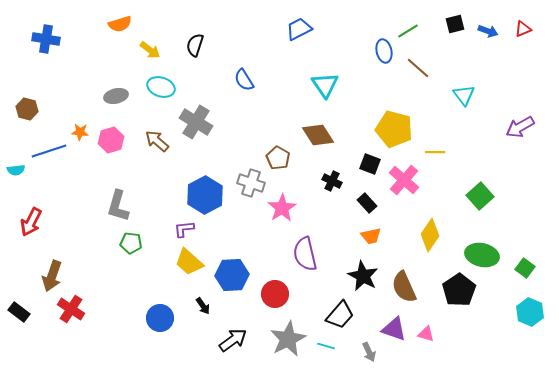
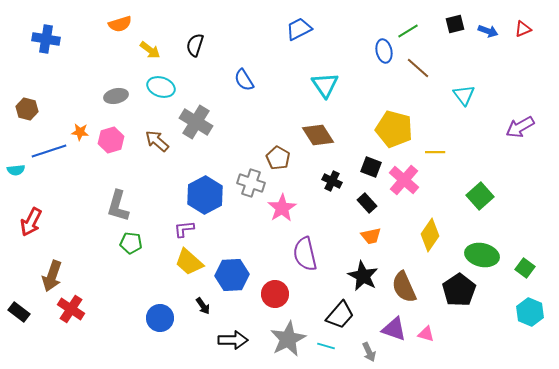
black square at (370, 164): moved 1 px right, 3 px down
black arrow at (233, 340): rotated 36 degrees clockwise
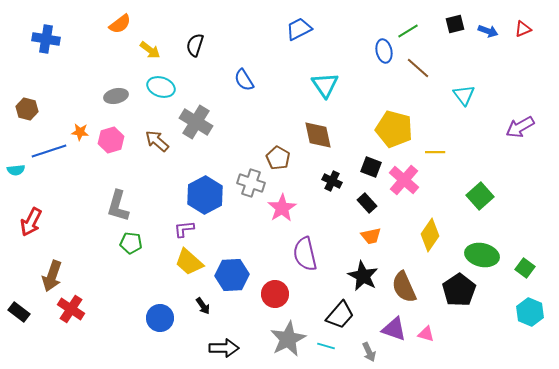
orange semicircle at (120, 24): rotated 20 degrees counterclockwise
brown diamond at (318, 135): rotated 20 degrees clockwise
black arrow at (233, 340): moved 9 px left, 8 px down
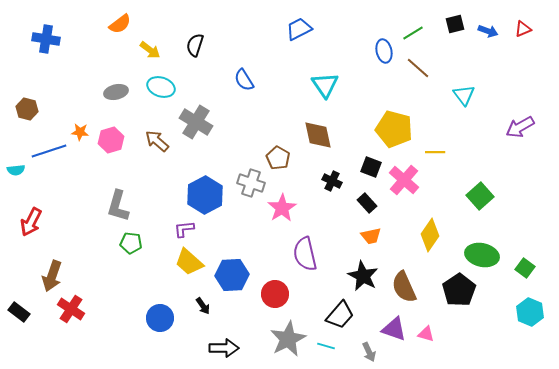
green line at (408, 31): moved 5 px right, 2 px down
gray ellipse at (116, 96): moved 4 px up
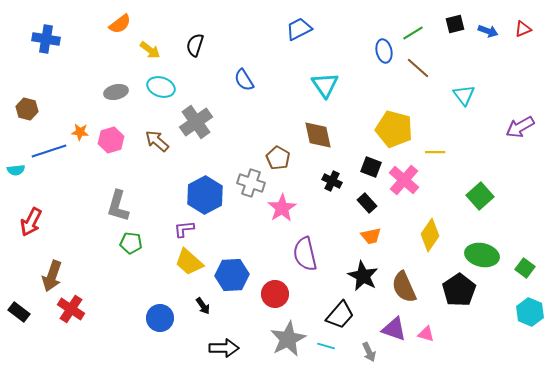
gray cross at (196, 122): rotated 24 degrees clockwise
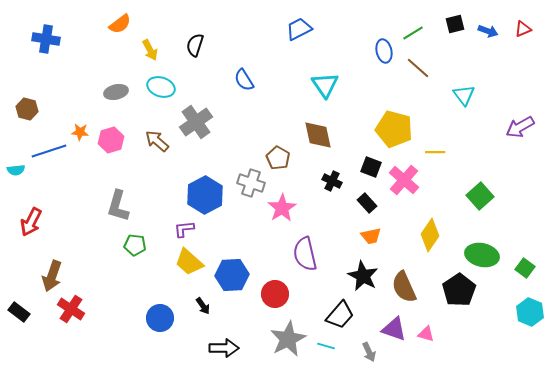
yellow arrow at (150, 50): rotated 25 degrees clockwise
green pentagon at (131, 243): moved 4 px right, 2 px down
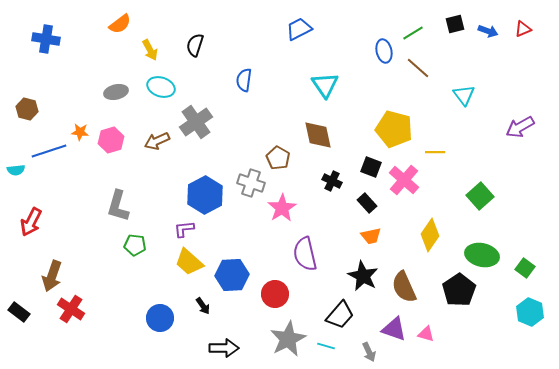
blue semicircle at (244, 80): rotated 40 degrees clockwise
brown arrow at (157, 141): rotated 65 degrees counterclockwise
